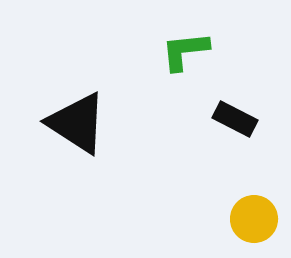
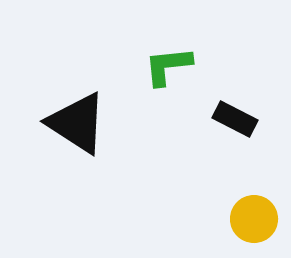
green L-shape: moved 17 px left, 15 px down
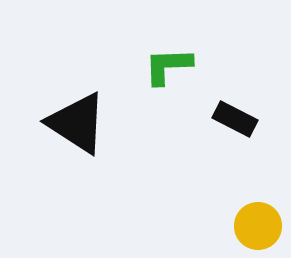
green L-shape: rotated 4 degrees clockwise
yellow circle: moved 4 px right, 7 px down
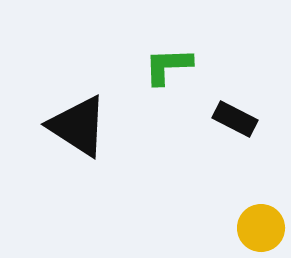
black triangle: moved 1 px right, 3 px down
yellow circle: moved 3 px right, 2 px down
